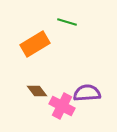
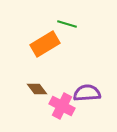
green line: moved 2 px down
orange rectangle: moved 10 px right
brown diamond: moved 2 px up
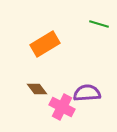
green line: moved 32 px right
pink cross: moved 1 px down
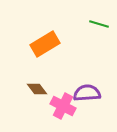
pink cross: moved 1 px right, 1 px up
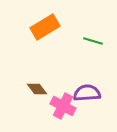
green line: moved 6 px left, 17 px down
orange rectangle: moved 17 px up
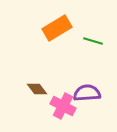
orange rectangle: moved 12 px right, 1 px down
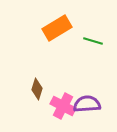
brown diamond: rotated 55 degrees clockwise
purple semicircle: moved 11 px down
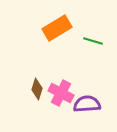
pink cross: moved 2 px left, 13 px up
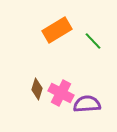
orange rectangle: moved 2 px down
green line: rotated 30 degrees clockwise
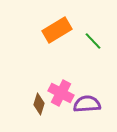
brown diamond: moved 2 px right, 15 px down
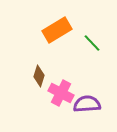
green line: moved 1 px left, 2 px down
brown diamond: moved 28 px up
